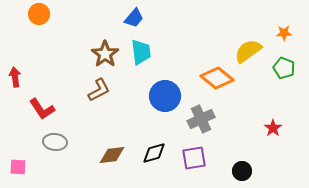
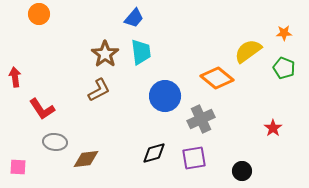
brown diamond: moved 26 px left, 4 px down
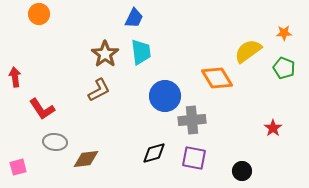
blue trapezoid: rotated 15 degrees counterclockwise
orange diamond: rotated 20 degrees clockwise
gray cross: moved 9 px left, 1 px down; rotated 20 degrees clockwise
purple square: rotated 20 degrees clockwise
pink square: rotated 18 degrees counterclockwise
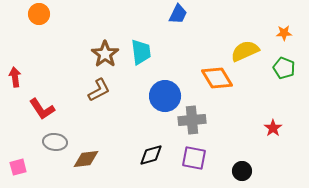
blue trapezoid: moved 44 px right, 4 px up
yellow semicircle: moved 3 px left; rotated 12 degrees clockwise
black diamond: moved 3 px left, 2 px down
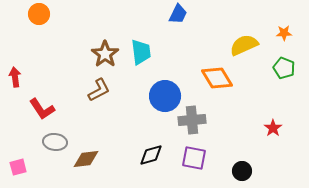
yellow semicircle: moved 1 px left, 6 px up
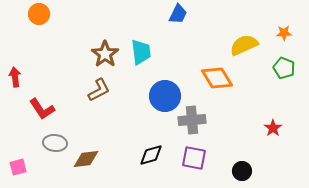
gray ellipse: moved 1 px down
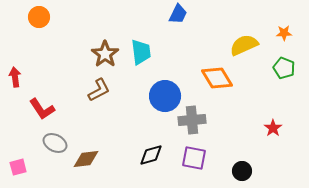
orange circle: moved 3 px down
gray ellipse: rotated 20 degrees clockwise
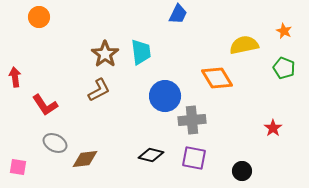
orange star: moved 2 px up; rotated 28 degrees clockwise
yellow semicircle: rotated 12 degrees clockwise
red L-shape: moved 3 px right, 4 px up
black diamond: rotated 30 degrees clockwise
brown diamond: moved 1 px left
pink square: rotated 24 degrees clockwise
